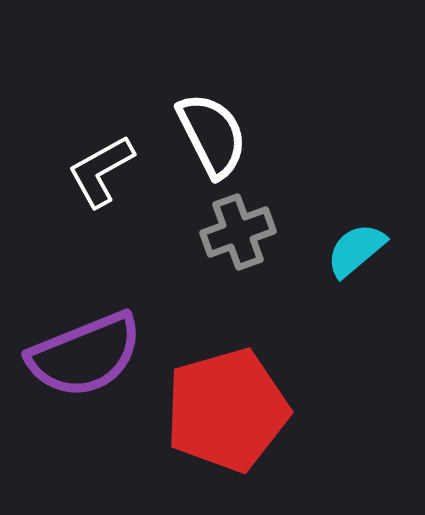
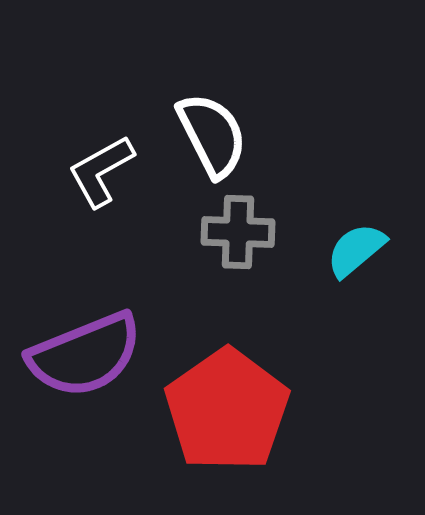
gray cross: rotated 22 degrees clockwise
red pentagon: rotated 19 degrees counterclockwise
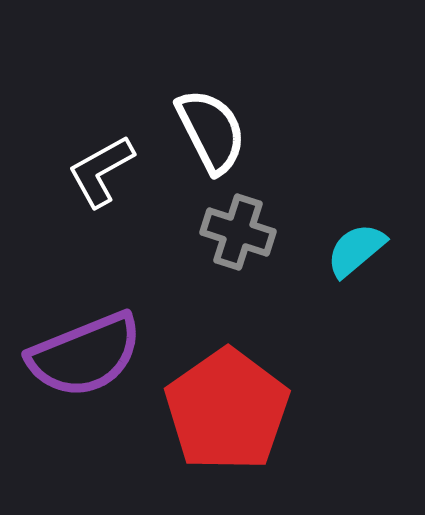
white semicircle: moved 1 px left, 4 px up
gray cross: rotated 16 degrees clockwise
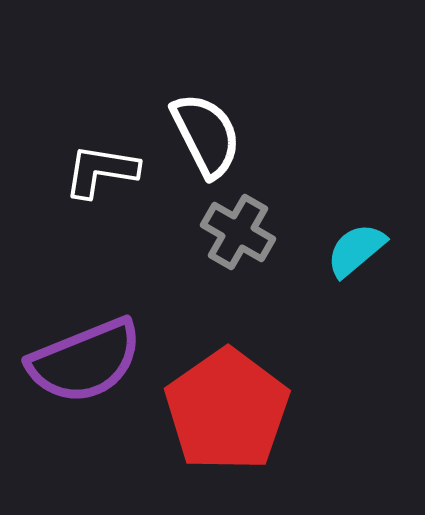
white semicircle: moved 5 px left, 4 px down
white L-shape: rotated 38 degrees clockwise
gray cross: rotated 12 degrees clockwise
purple semicircle: moved 6 px down
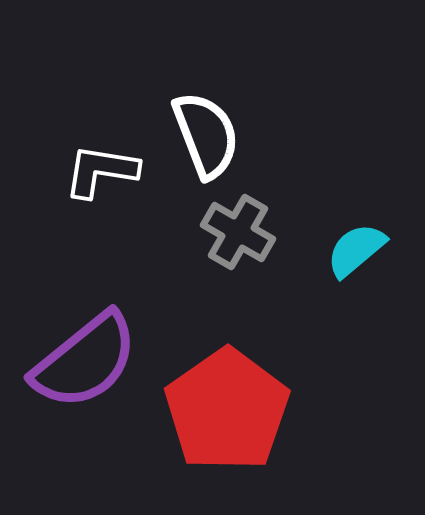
white semicircle: rotated 6 degrees clockwise
purple semicircle: rotated 17 degrees counterclockwise
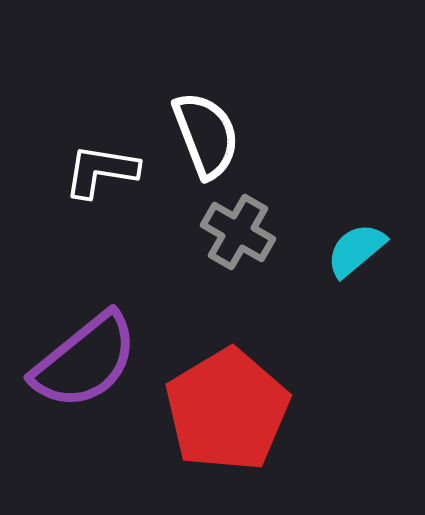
red pentagon: rotated 4 degrees clockwise
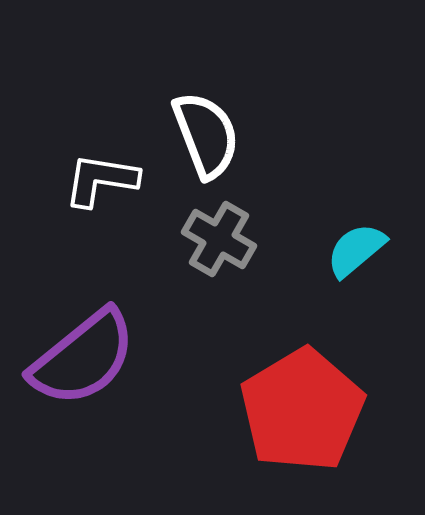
white L-shape: moved 9 px down
gray cross: moved 19 px left, 7 px down
purple semicircle: moved 2 px left, 3 px up
red pentagon: moved 75 px right
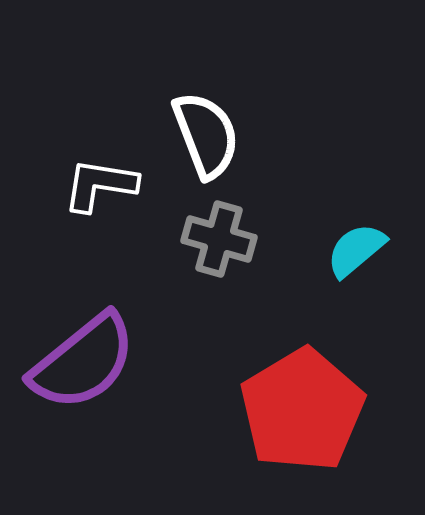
white L-shape: moved 1 px left, 5 px down
gray cross: rotated 14 degrees counterclockwise
purple semicircle: moved 4 px down
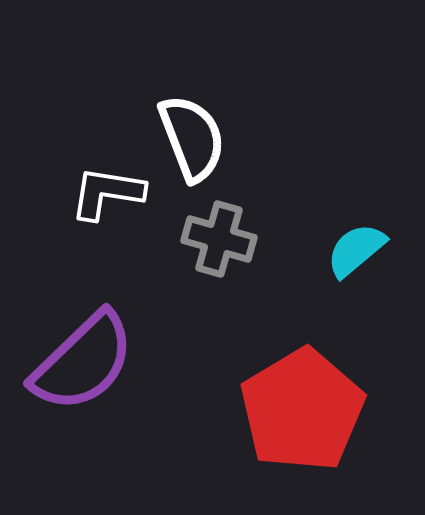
white semicircle: moved 14 px left, 3 px down
white L-shape: moved 7 px right, 8 px down
purple semicircle: rotated 5 degrees counterclockwise
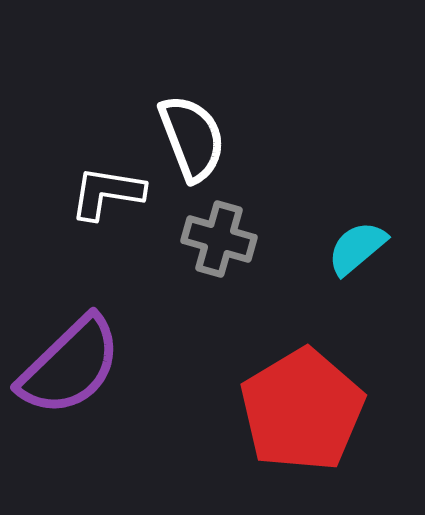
cyan semicircle: moved 1 px right, 2 px up
purple semicircle: moved 13 px left, 4 px down
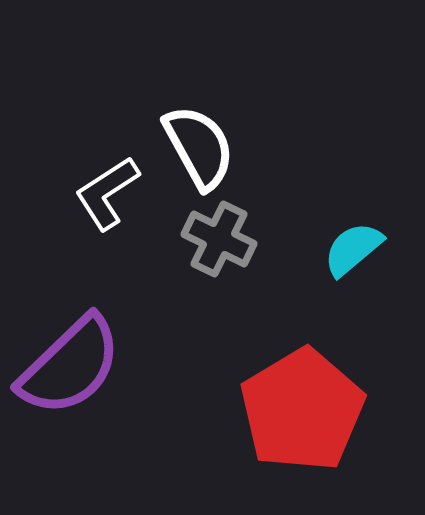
white semicircle: moved 7 px right, 9 px down; rotated 8 degrees counterclockwise
white L-shape: rotated 42 degrees counterclockwise
gray cross: rotated 10 degrees clockwise
cyan semicircle: moved 4 px left, 1 px down
